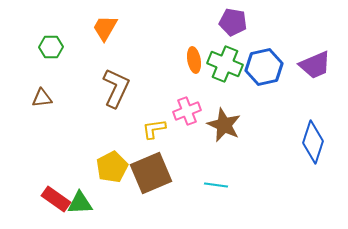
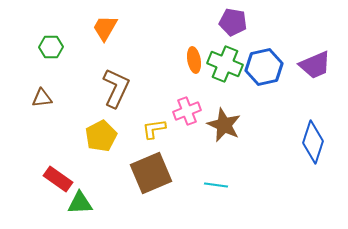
yellow pentagon: moved 11 px left, 31 px up
red rectangle: moved 2 px right, 20 px up
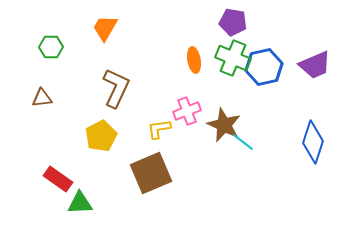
green cross: moved 8 px right, 6 px up
yellow L-shape: moved 5 px right
cyan line: moved 27 px right, 43 px up; rotated 30 degrees clockwise
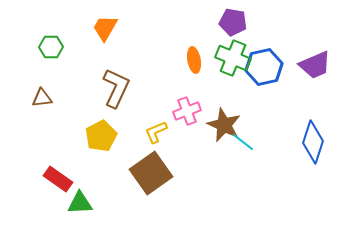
yellow L-shape: moved 3 px left, 3 px down; rotated 15 degrees counterclockwise
brown square: rotated 12 degrees counterclockwise
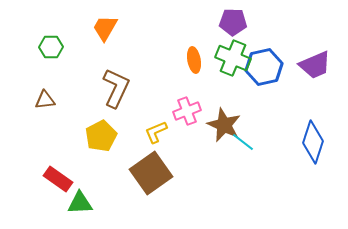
purple pentagon: rotated 8 degrees counterclockwise
brown triangle: moved 3 px right, 2 px down
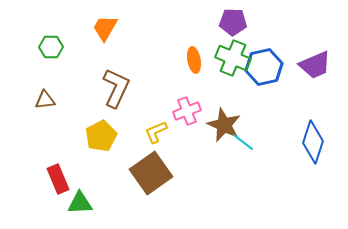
red rectangle: rotated 32 degrees clockwise
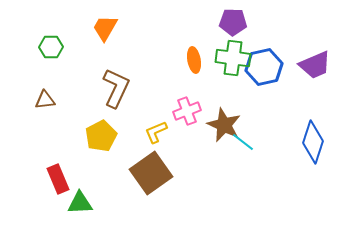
green cross: rotated 16 degrees counterclockwise
